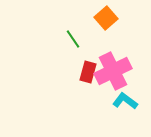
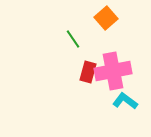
pink cross: rotated 15 degrees clockwise
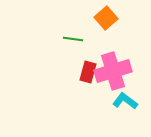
green line: rotated 48 degrees counterclockwise
pink cross: rotated 6 degrees counterclockwise
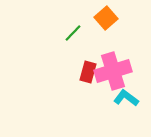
green line: moved 6 px up; rotated 54 degrees counterclockwise
cyan L-shape: moved 1 px right, 3 px up
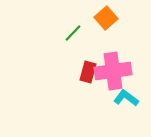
pink cross: rotated 9 degrees clockwise
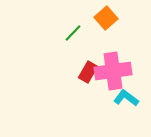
red rectangle: rotated 15 degrees clockwise
